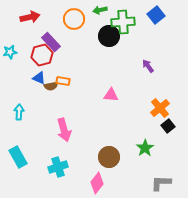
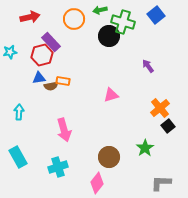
green cross: rotated 20 degrees clockwise
blue triangle: rotated 32 degrees counterclockwise
pink triangle: rotated 21 degrees counterclockwise
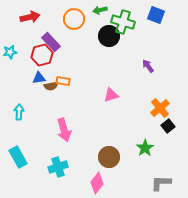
blue square: rotated 30 degrees counterclockwise
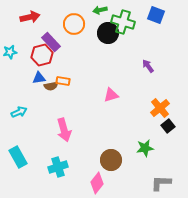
orange circle: moved 5 px down
black circle: moved 1 px left, 3 px up
cyan arrow: rotated 63 degrees clockwise
green star: rotated 24 degrees clockwise
brown circle: moved 2 px right, 3 px down
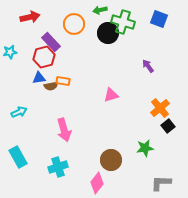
blue square: moved 3 px right, 4 px down
red hexagon: moved 2 px right, 2 px down
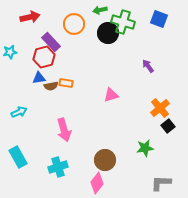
orange rectangle: moved 3 px right, 2 px down
brown circle: moved 6 px left
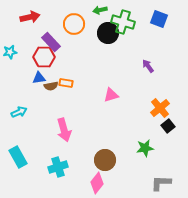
red hexagon: rotated 15 degrees clockwise
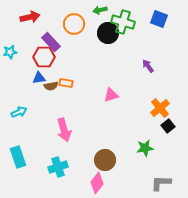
cyan rectangle: rotated 10 degrees clockwise
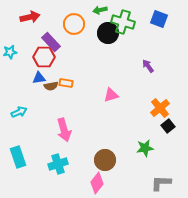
cyan cross: moved 3 px up
